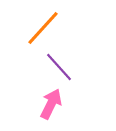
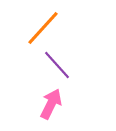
purple line: moved 2 px left, 2 px up
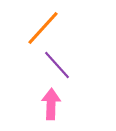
pink arrow: rotated 24 degrees counterclockwise
